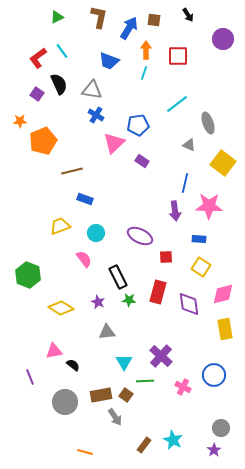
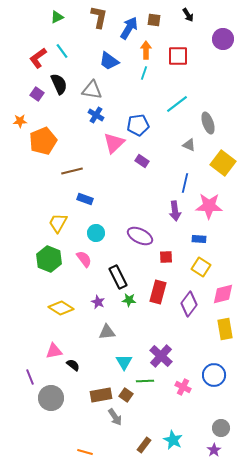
blue trapezoid at (109, 61): rotated 15 degrees clockwise
yellow trapezoid at (60, 226): moved 2 px left, 3 px up; rotated 40 degrees counterclockwise
green hexagon at (28, 275): moved 21 px right, 16 px up
purple diamond at (189, 304): rotated 45 degrees clockwise
gray circle at (65, 402): moved 14 px left, 4 px up
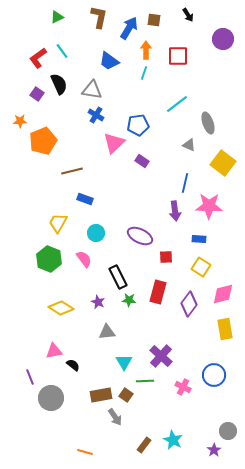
gray circle at (221, 428): moved 7 px right, 3 px down
